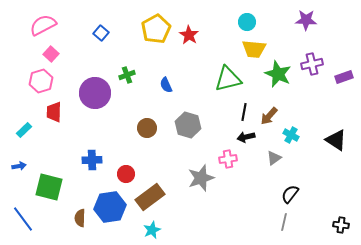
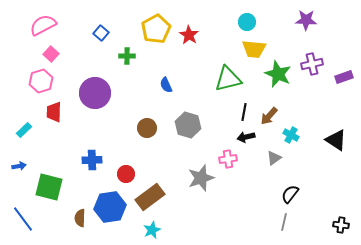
green cross: moved 19 px up; rotated 21 degrees clockwise
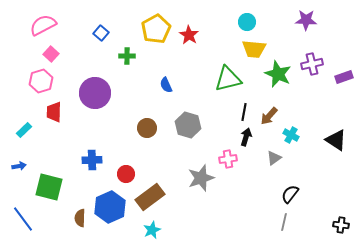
black arrow: rotated 120 degrees clockwise
blue hexagon: rotated 16 degrees counterclockwise
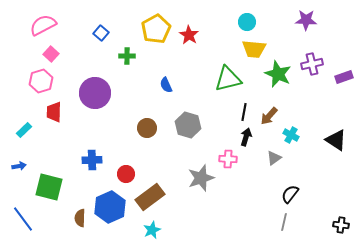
pink cross: rotated 12 degrees clockwise
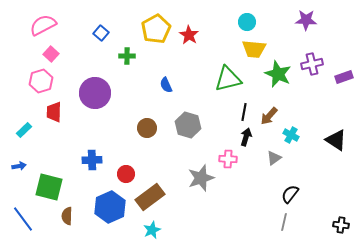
brown semicircle: moved 13 px left, 2 px up
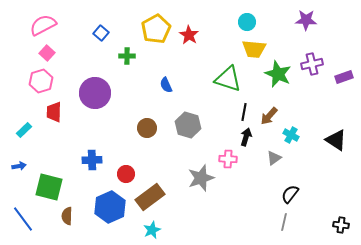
pink square: moved 4 px left, 1 px up
green triangle: rotated 32 degrees clockwise
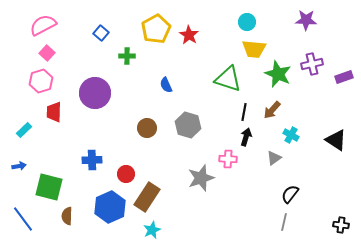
brown arrow: moved 3 px right, 6 px up
brown rectangle: moved 3 px left; rotated 20 degrees counterclockwise
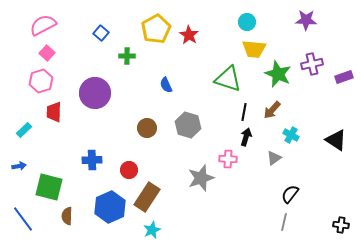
red circle: moved 3 px right, 4 px up
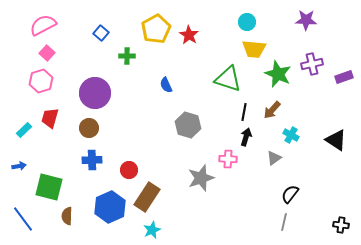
red trapezoid: moved 4 px left, 6 px down; rotated 15 degrees clockwise
brown circle: moved 58 px left
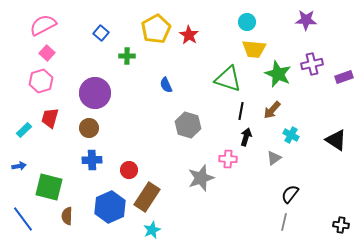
black line: moved 3 px left, 1 px up
